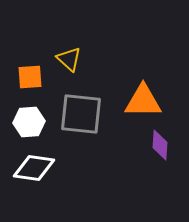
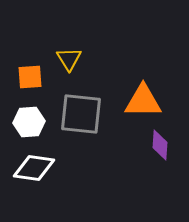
yellow triangle: rotated 16 degrees clockwise
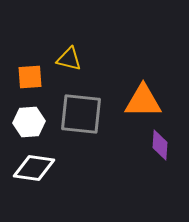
yellow triangle: rotated 44 degrees counterclockwise
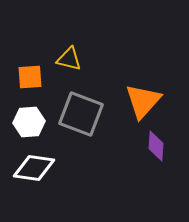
orange triangle: rotated 48 degrees counterclockwise
gray square: rotated 15 degrees clockwise
purple diamond: moved 4 px left, 1 px down
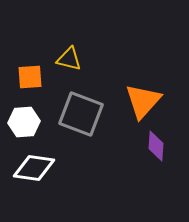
white hexagon: moved 5 px left
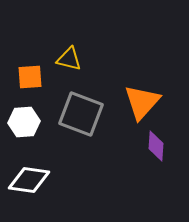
orange triangle: moved 1 px left, 1 px down
white diamond: moved 5 px left, 12 px down
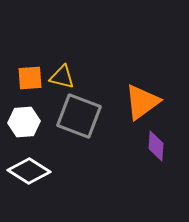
yellow triangle: moved 7 px left, 18 px down
orange square: moved 1 px down
orange triangle: rotated 12 degrees clockwise
gray square: moved 2 px left, 2 px down
white diamond: moved 9 px up; rotated 24 degrees clockwise
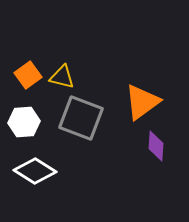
orange square: moved 2 px left, 3 px up; rotated 32 degrees counterclockwise
gray square: moved 2 px right, 2 px down
white diamond: moved 6 px right
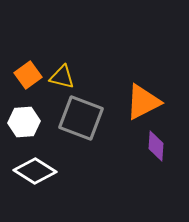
orange triangle: moved 1 px right; rotated 9 degrees clockwise
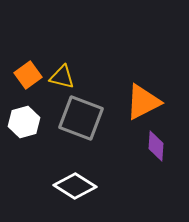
white hexagon: rotated 12 degrees counterclockwise
white diamond: moved 40 px right, 15 px down
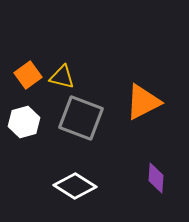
purple diamond: moved 32 px down
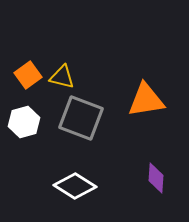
orange triangle: moved 3 px right, 2 px up; rotated 18 degrees clockwise
